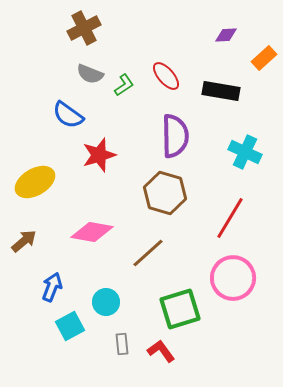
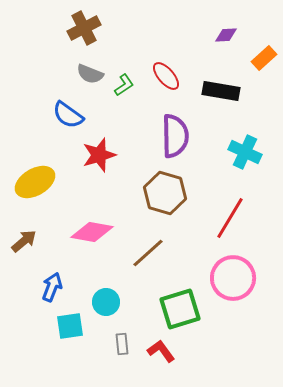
cyan square: rotated 20 degrees clockwise
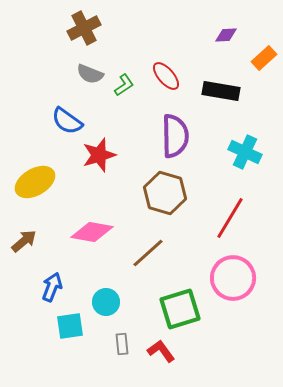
blue semicircle: moved 1 px left, 6 px down
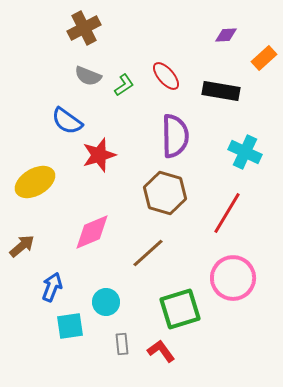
gray semicircle: moved 2 px left, 2 px down
red line: moved 3 px left, 5 px up
pink diamond: rotated 33 degrees counterclockwise
brown arrow: moved 2 px left, 5 px down
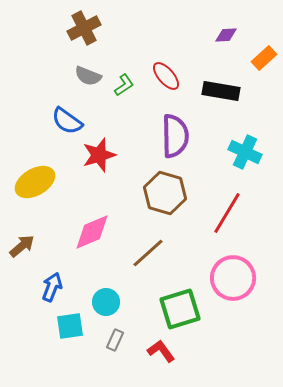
gray rectangle: moved 7 px left, 4 px up; rotated 30 degrees clockwise
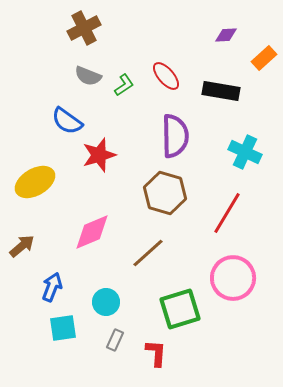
cyan square: moved 7 px left, 2 px down
red L-shape: moved 5 px left, 2 px down; rotated 40 degrees clockwise
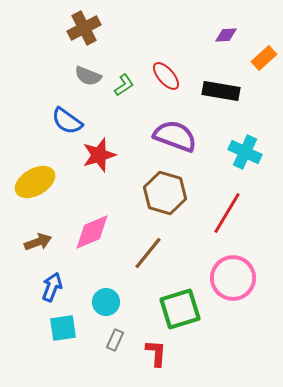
purple semicircle: rotated 69 degrees counterclockwise
brown arrow: moved 16 px right, 4 px up; rotated 20 degrees clockwise
brown line: rotated 9 degrees counterclockwise
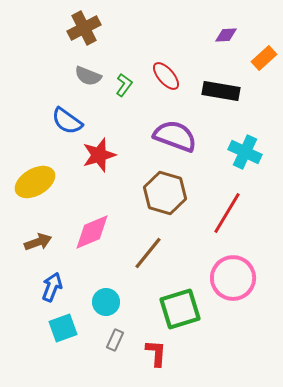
green L-shape: rotated 20 degrees counterclockwise
cyan square: rotated 12 degrees counterclockwise
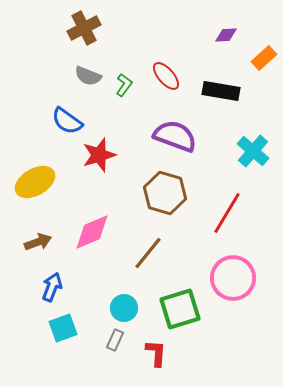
cyan cross: moved 8 px right, 1 px up; rotated 16 degrees clockwise
cyan circle: moved 18 px right, 6 px down
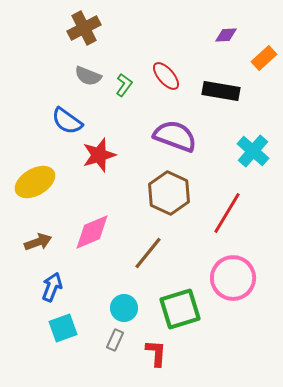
brown hexagon: moved 4 px right; rotated 9 degrees clockwise
